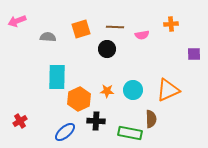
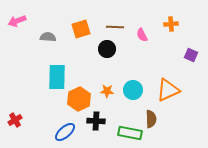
pink semicircle: rotated 72 degrees clockwise
purple square: moved 3 px left, 1 px down; rotated 24 degrees clockwise
red cross: moved 5 px left, 1 px up
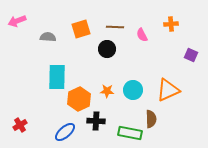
red cross: moved 5 px right, 5 px down
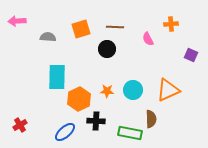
pink arrow: rotated 18 degrees clockwise
pink semicircle: moved 6 px right, 4 px down
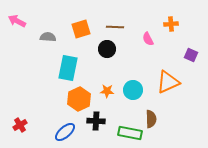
pink arrow: rotated 30 degrees clockwise
cyan rectangle: moved 11 px right, 9 px up; rotated 10 degrees clockwise
orange triangle: moved 8 px up
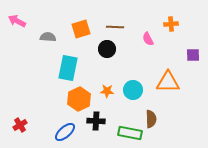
purple square: moved 2 px right; rotated 24 degrees counterclockwise
orange triangle: rotated 25 degrees clockwise
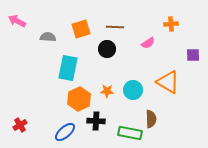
pink semicircle: moved 4 px down; rotated 96 degrees counterclockwise
orange triangle: rotated 30 degrees clockwise
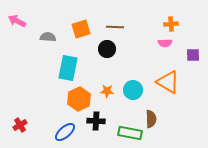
pink semicircle: moved 17 px right; rotated 32 degrees clockwise
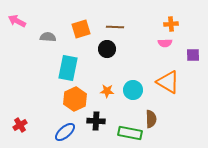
orange hexagon: moved 4 px left
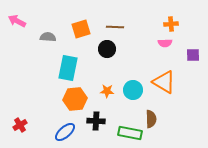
orange triangle: moved 4 px left
orange hexagon: rotated 20 degrees clockwise
